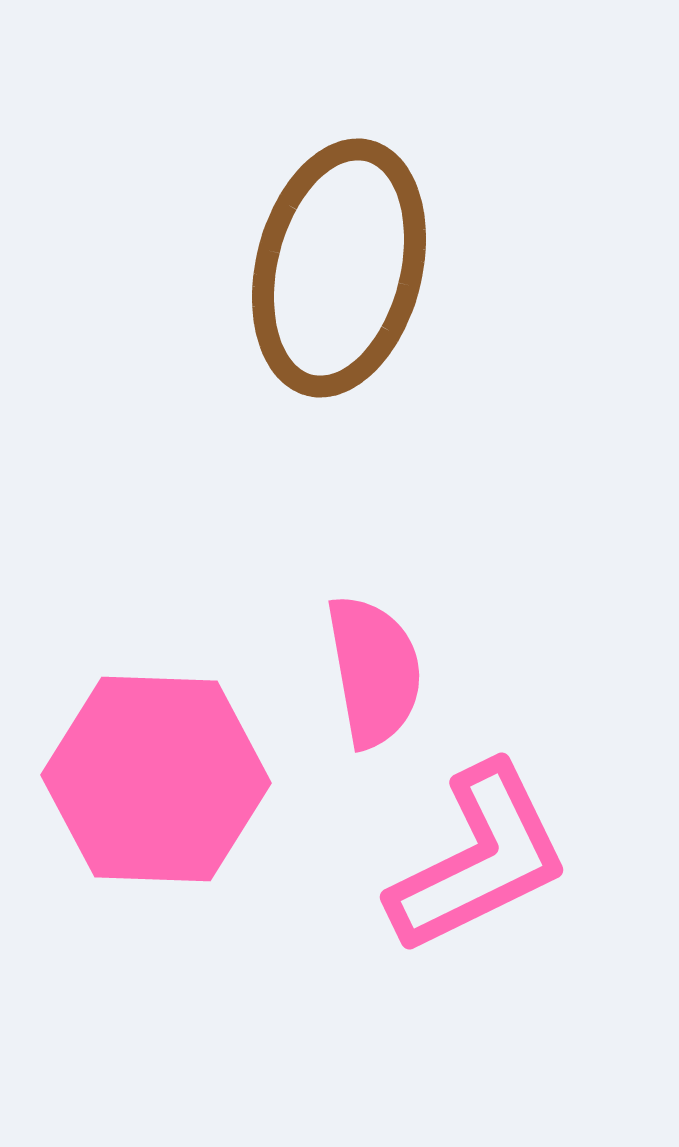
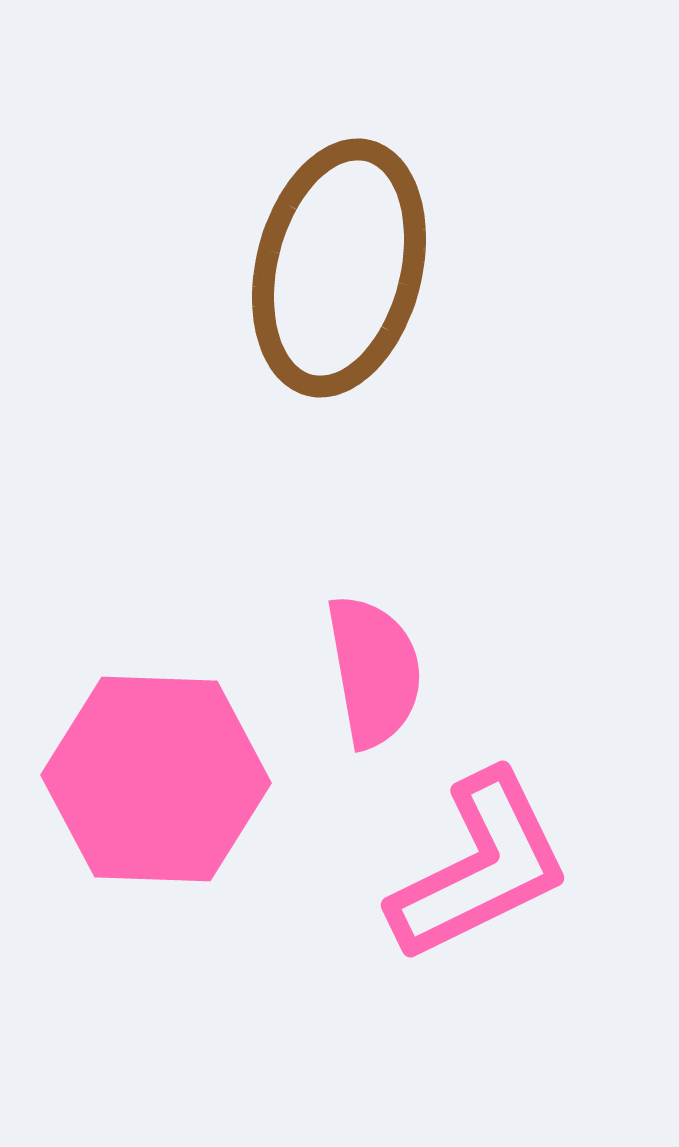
pink L-shape: moved 1 px right, 8 px down
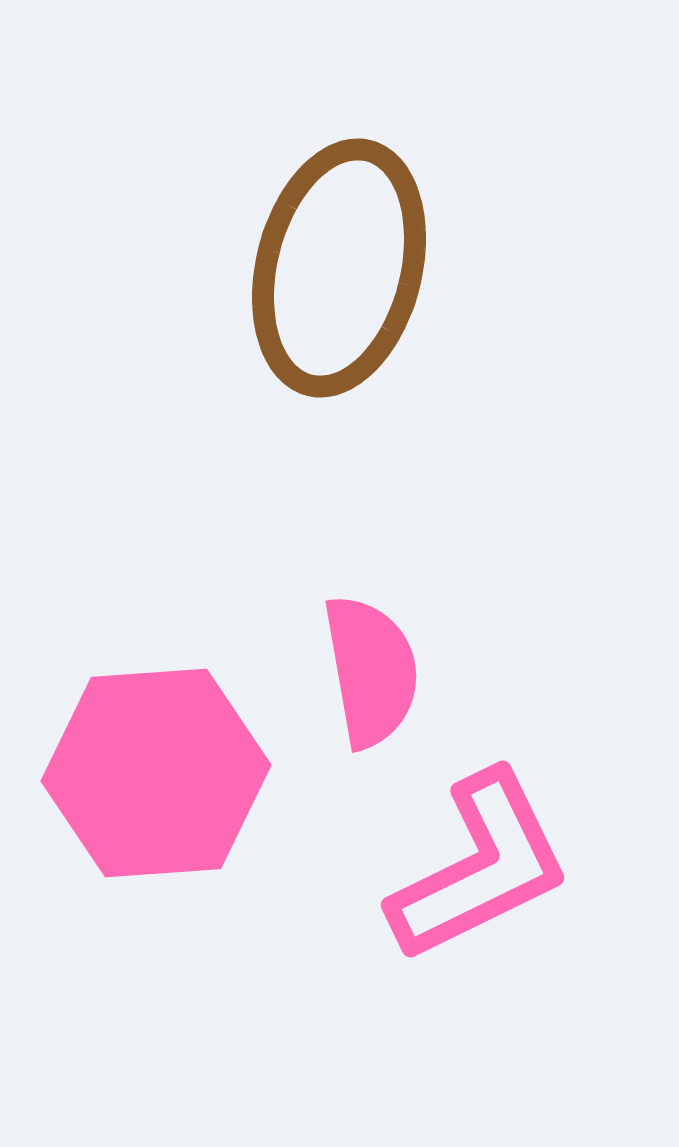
pink semicircle: moved 3 px left
pink hexagon: moved 6 px up; rotated 6 degrees counterclockwise
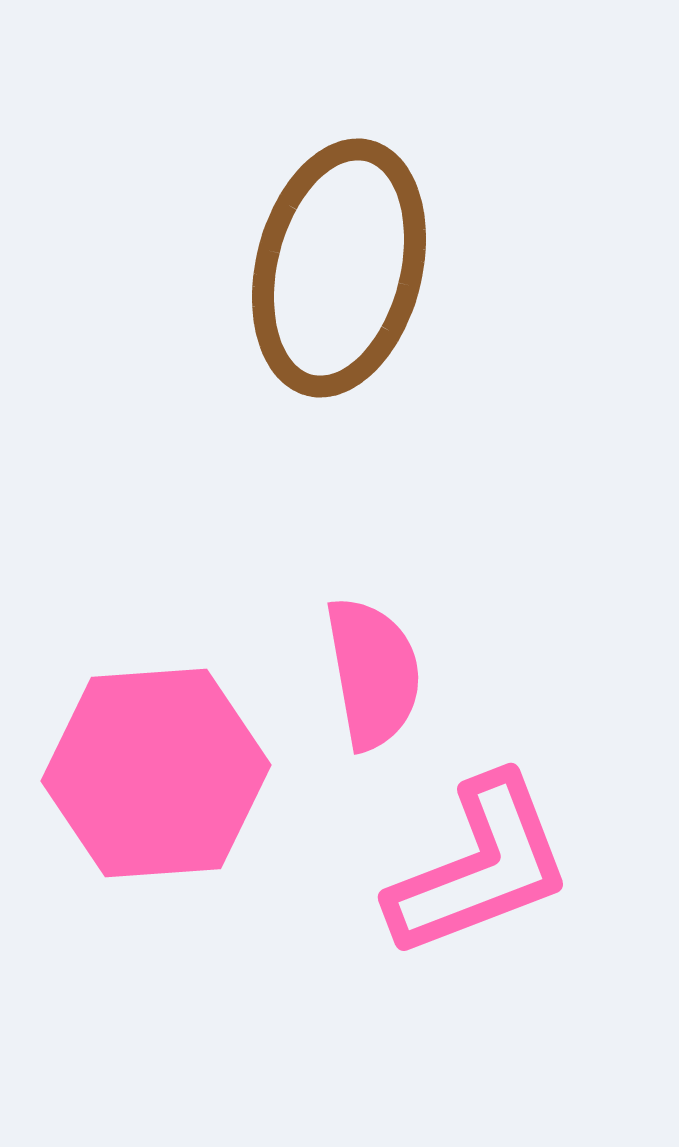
pink semicircle: moved 2 px right, 2 px down
pink L-shape: rotated 5 degrees clockwise
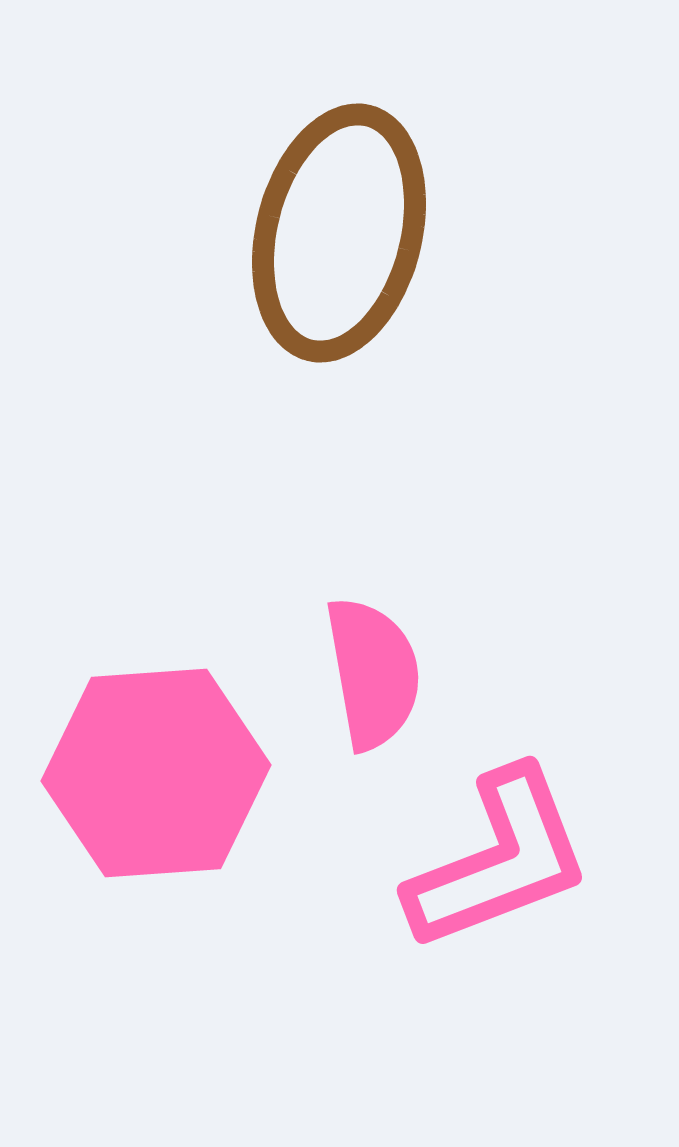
brown ellipse: moved 35 px up
pink L-shape: moved 19 px right, 7 px up
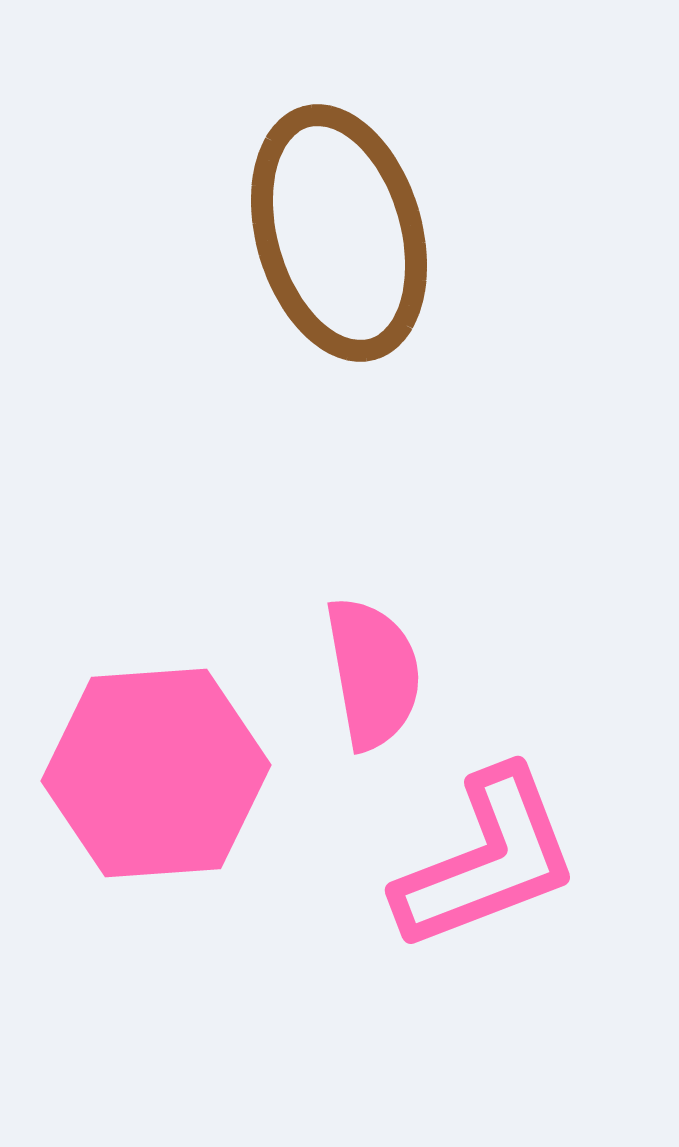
brown ellipse: rotated 30 degrees counterclockwise
pink L-shape: moved 12 px left
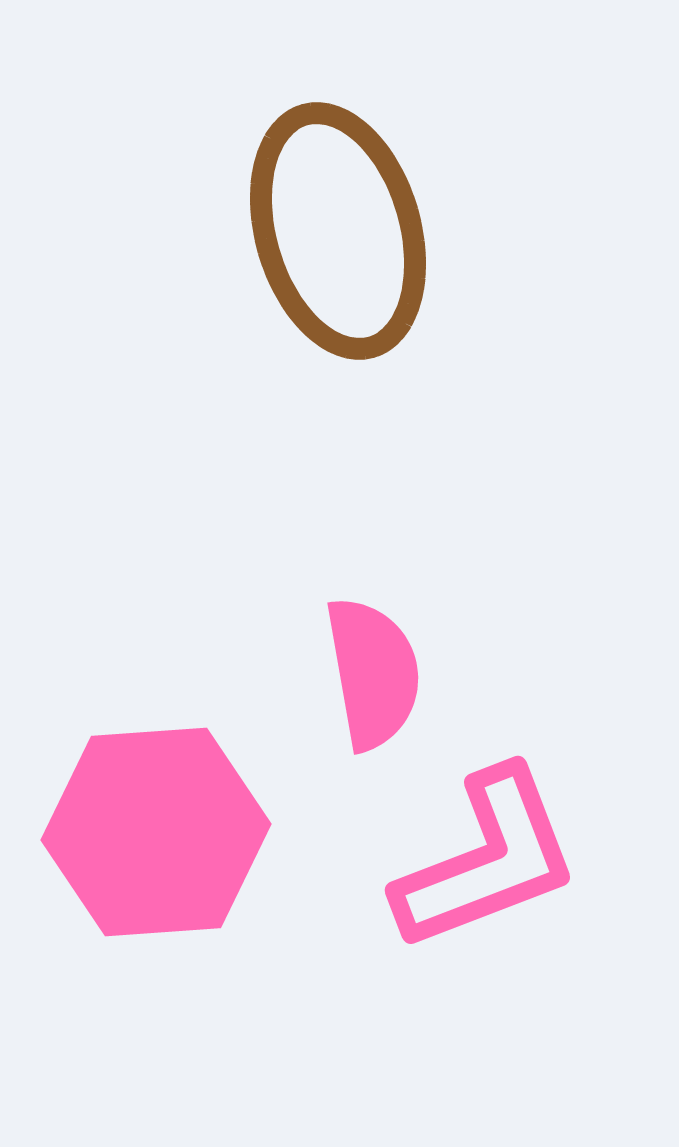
brown ellipse: moved 1 px left, 2 px up
pink hexagon: moved 59 px down
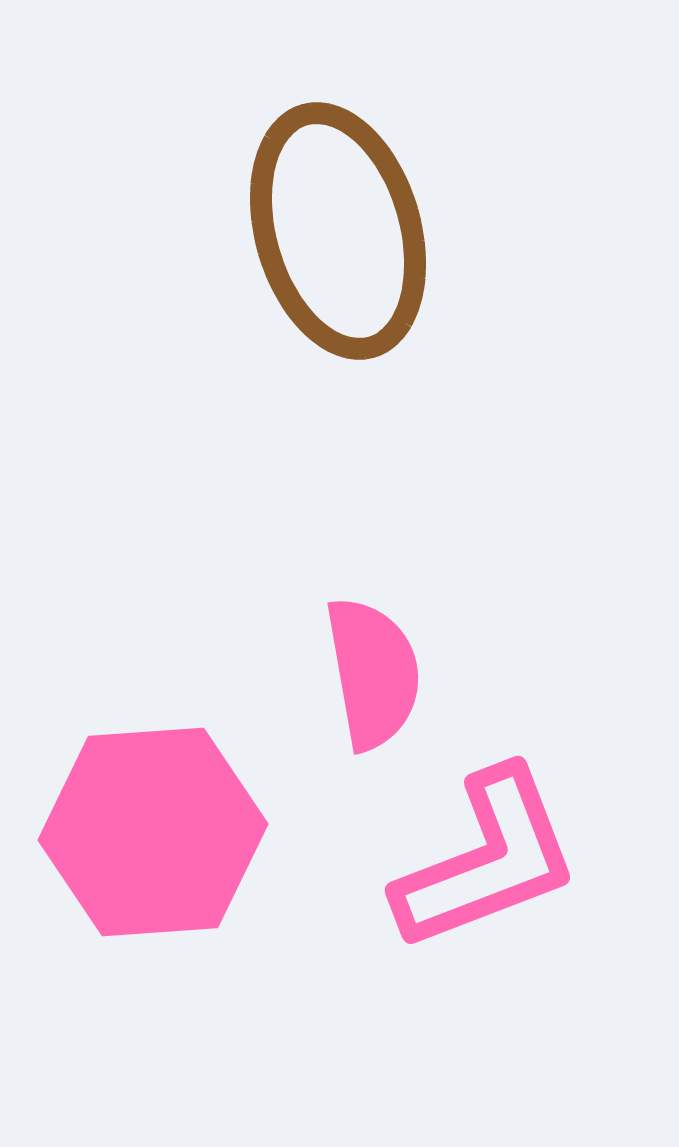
pink hexagon: moved 3 px left
